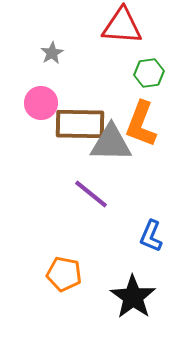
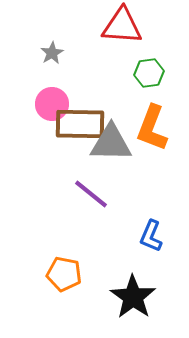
pink circle: moved 11 px right, 1 px down
orange L-shape: moved 11 px right, 4 px down
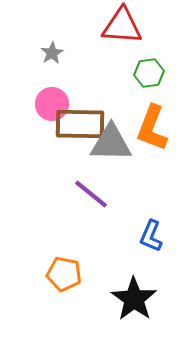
black star: moved 1 px right, 2 px down
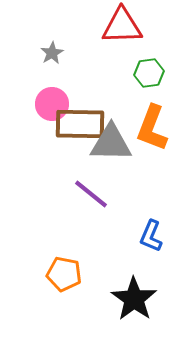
red triangle: rotated 6 degrees counterclockwise
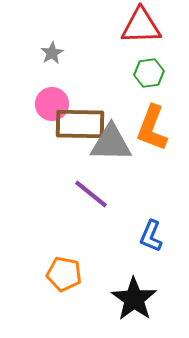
red triangle: moved 19 px right
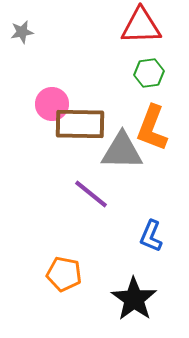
gray star: moved 30 px left, 21 px up; rotated 20 degrees clockwise
gray triangle: moved 11 px right, 8 px down
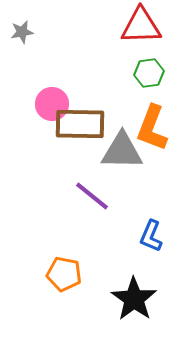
purple line: moved 1 px right, 2 px down
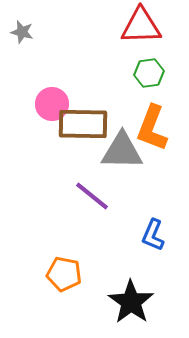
gray star: rotated 25 degrees clockwise
brown rectangle: moved 3 px right
blue L-shape: moved 2 px right, 1 px up
black star: moved 3 px left, 3 px down
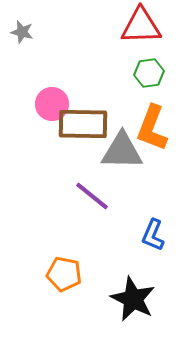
black star: moved 2 px right, 3 px up; rotated 9 degrees counterclockwise
